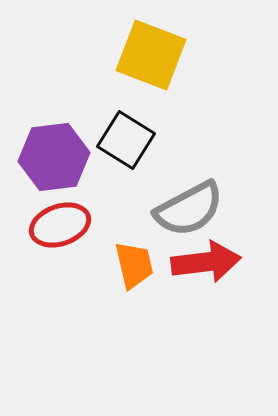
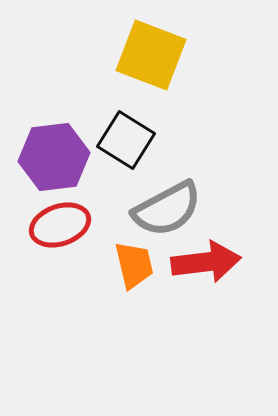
gray semicircle: moved 22 px left
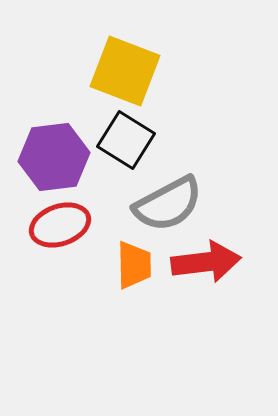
yellow square: moved 26 px left, 16 px down
gray semicircle: moved 1 px right, 5 px up
orange trapezoid: rotated 12 degrees clockwise
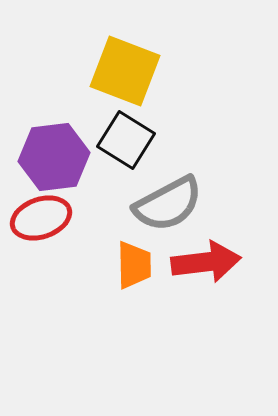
red ellipse: moved 19 px left, 7 px up
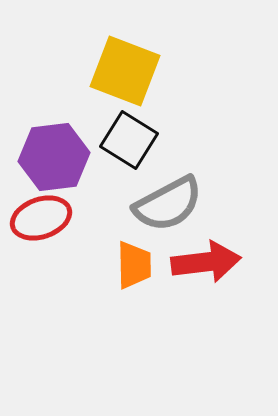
black square: moved 3 px right
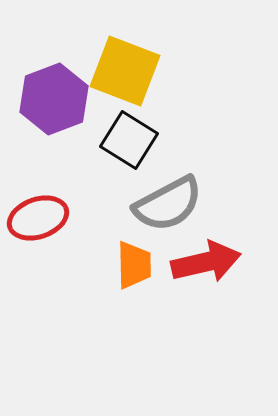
purple hexagon: moved 58 px up; rotated 14 degrees counterclockwise
red ellipse: moved 3 px left
red arrow: rotated 6 degrees counterclockwise
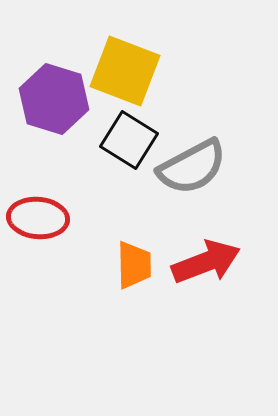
purple hexagon: rotated 22 degrees counterclockwise
gray semicircle: moved 24 px right, 37 px up
red ellipse: rotated 24 degrees clockwise
red arrow: rotated 8 degrees counterclockwise
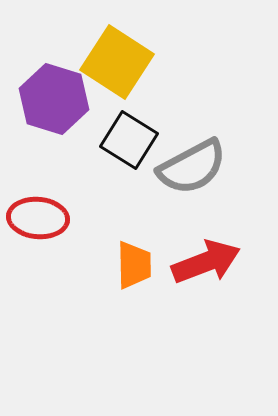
yellow square: moved 8 px left, 9 px up; rotated 12 degrees clockwise
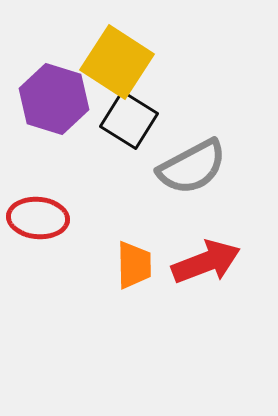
black square: moved 20 px up
